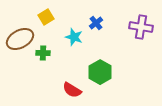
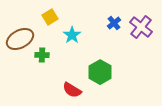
yellow square: moved 4 px right
blue cross: moved 18 px right
purple cross: rotated 30 degrees clockwise
cyan star: moved 2 px left, 2 px up; rotated 18 degrees clockwise
green cross: moved 1 px left, 2 px down
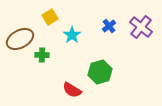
blue cross: moved 5 px left, 3 px down
green hexagon: rotated 15 degrees clockwise
